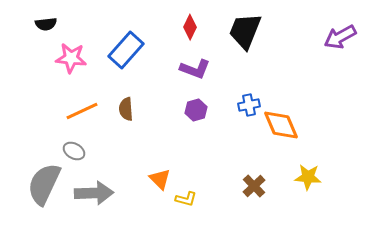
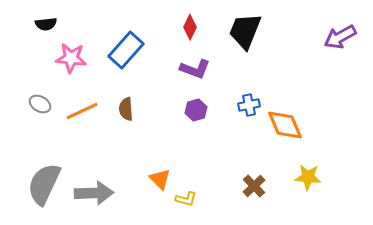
orange diamond: moved 4 px right
gray ellipse: moved 34 px left, 47 px up
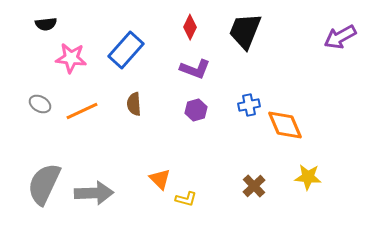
brown semicircle: moved 8 px right, 5 px up
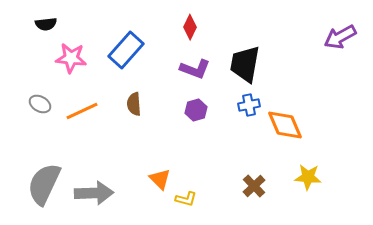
black trapezoid: moved 33 px down; rotated 12 degrees counterclockwise
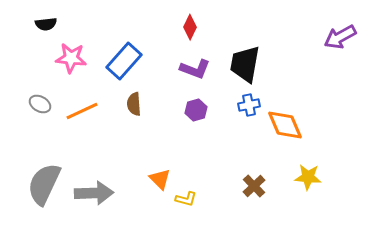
blue rectangle: moved 2 px left, 11 px down
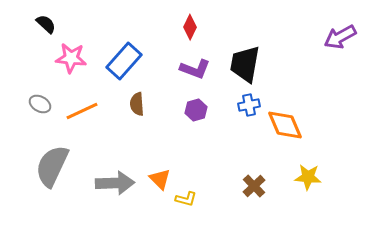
black semicircle: rotated 130 degrees counterclockwise
brown semicircle: moved 3 px right
gray semicircle: moved 8 px right, 18 px up
gray arrow: moved 21 px right, 10 px up
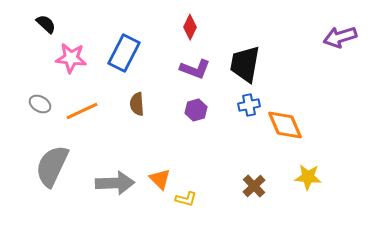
purple arrow: rotated 12 degrees clockwise
blue rectangle: moved 8 px up; rotated 15 degrees counterclockwise
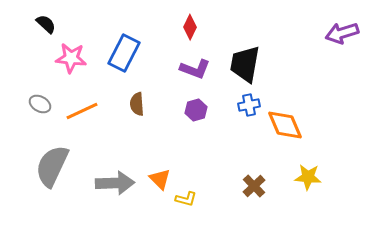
purple arrow: moved 2 px right, 4 px up
